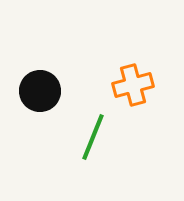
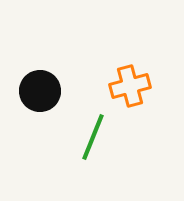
orange cross: moved 3 px left, 1 px down
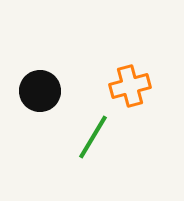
green line: rotated 9 degrees clockwise
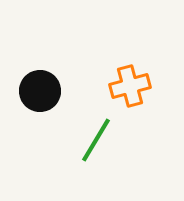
green line: moved 3 px right, 3 px down
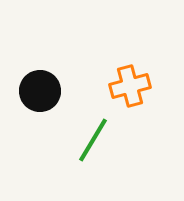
green line: moved 3 px left
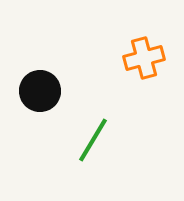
orange cross: moved 14 px right, 28 px up
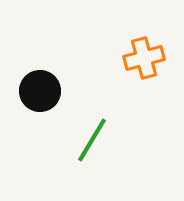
green line: moved 1 px left
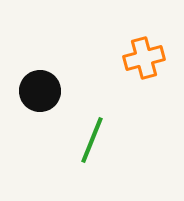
green line: rotated 9 degrees counterclockwise
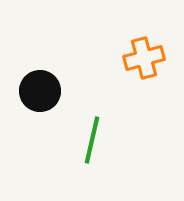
green line: rotated 9 degrees counterclockwise
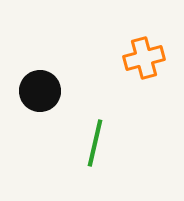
green line: moved 3 px right, 3 px down
